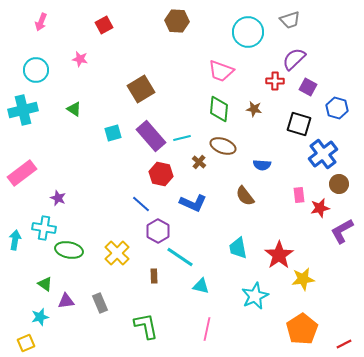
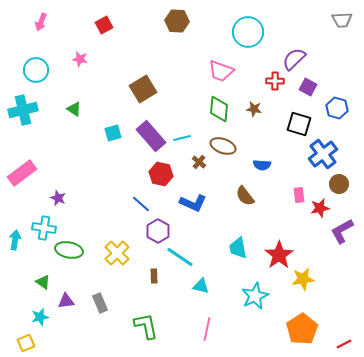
gray trapezoid at (290, 20): moved 52 px right; rotated 15 degrees clockwise
brown square at (141, 89): moved 2 px right
green triangle at (45, 284): moved 2 px left, 2 px up
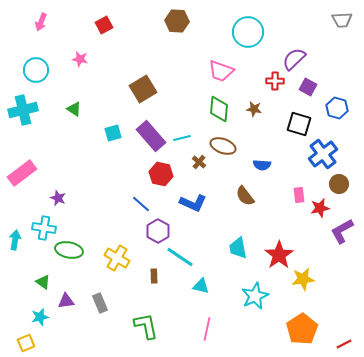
yellow cross at (117, 253): moved 5 px down; rotated 15 degrees counterclockwise
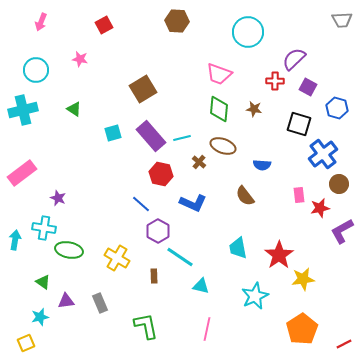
pink trapezoid at (221, 71): moved 2 px left, 3 px down
